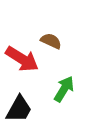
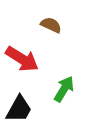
brown semicircle: moved 16 px up
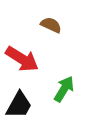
black trapezoid: moved 4 px up
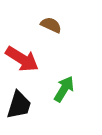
black trapezoid: rotated 12 degrees counterclockwise
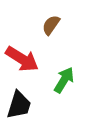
brown semicircle: rotated 80 degrees counterclockwise
green arrow: moved 9 px up
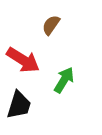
red arrow: moved 1 px right, 1 px down
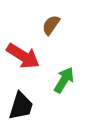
red arrow: moved 4 px up
black trapezoid: moved 2 px right, 1 px down
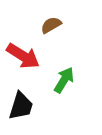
brown semicircle: rotated 25 degrees clockwise
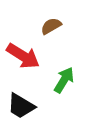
brown semicircle: moved 1 px down
black trapezoid: rotated 104 degrees clockwise
